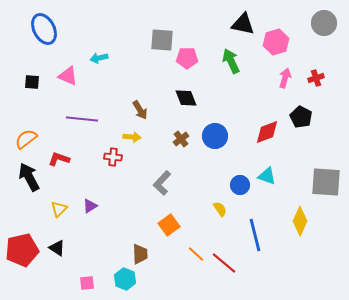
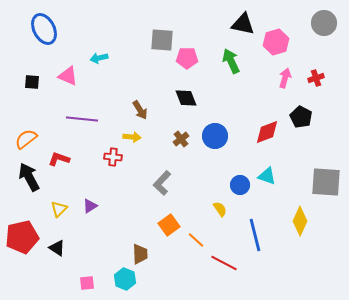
red pentagon at (22, 250): moved 13 px up
orange line at (196, 254): moved 14 px up
red line at (224, 263): rotated 12 degrees counterclockwise
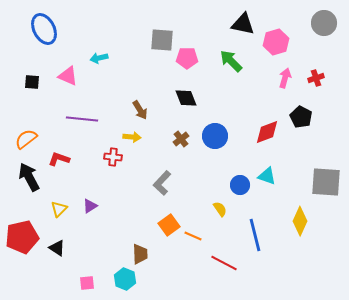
green arrow at (231, 61): rotated 20 degrees counterclockwise
orange line at (196, 240): moved 3 px left, 4 px up; rotated 18 degrees counterclockwise
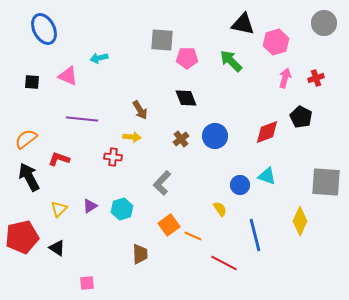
cyan hexagon at (125, 279): moved 3 px left, 70 px up; rotated 20 degrees clockwise
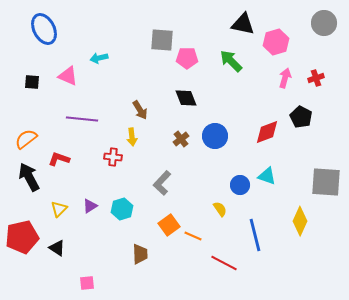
yellow arrow at (132, 137): rotated 78 degrees clockwise
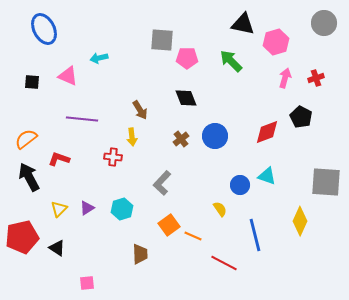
purple triangle at (90, 206): moved 3 px left, 2 px down
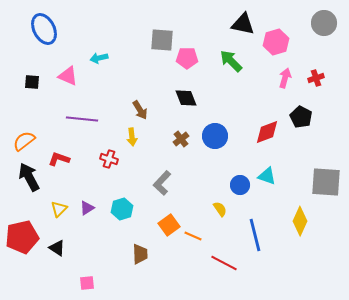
orange semicircle at (26, 139): moved 2 px left, 2 px down
red cross at (113, 157): moved 4 px left, 2 px down; rotated 12 degrees clockwise
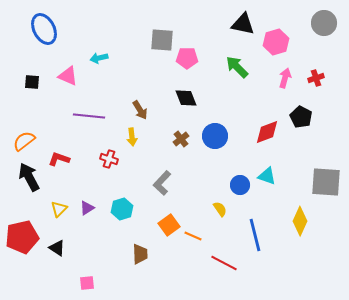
green arrow at (231, 61): moved 6 px right, 6 px down
purple line at (82, 119): moved 7 px right, 3 px up
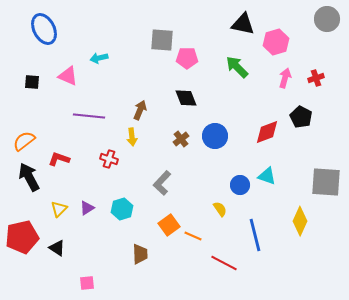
gray circle at (324, 23): moved 3 px right, 4 px up
brown arrow at (140, 110): rotated 126 degrees counterclockwise
